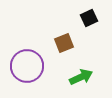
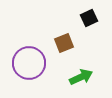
purple circle: moved 2 px right, 3 px up
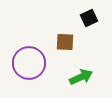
brown square: moved 1 px right, 1 px up; rotated 24 degrees clockwise
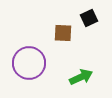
brown square: moved 2 px left, 9 px up
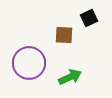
brown square: moved 1 px right, 2 px down
green arrow: moved 11 px left
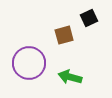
brown square: rotated 18 degrees counterclockwise
green arrow: rotated 140 degrees counterclockwise
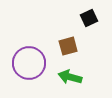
brown square: moved 4 px right, 11 px down
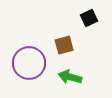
brown square: moved 4 px left, 1 px up
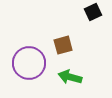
black square: moved 4 px right, 6 px up
brown square: moved 1 px left
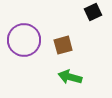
purple circle: moved 5 px left, 23 px up
